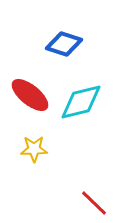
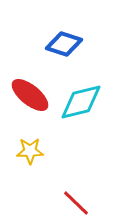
yellow star: moved 4 px left, 2 px down
red line: moved 18 px left
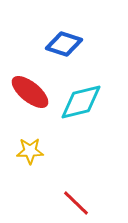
red ellipse: moved 3 px up
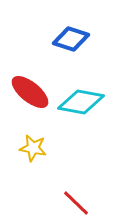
blue diamond: moved 7 px right, 5 px up
cyan diamond: rotated 24 degrees clockwise
yellow star: moved 3 px right, 3 px up; rotated 12 degrees clockwise
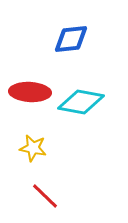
blue diamond: rotated 24 degrees counterclockwise
red ellipse: rotated 36 degrees counterclockwise
red line: moved 31 px left, 7 px up
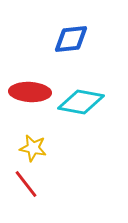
red line: moved 19 px left, 12 px up; rotated 8 degrees clockwise
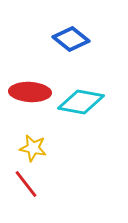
blue diamond: rotated 45 degrees clockwise
